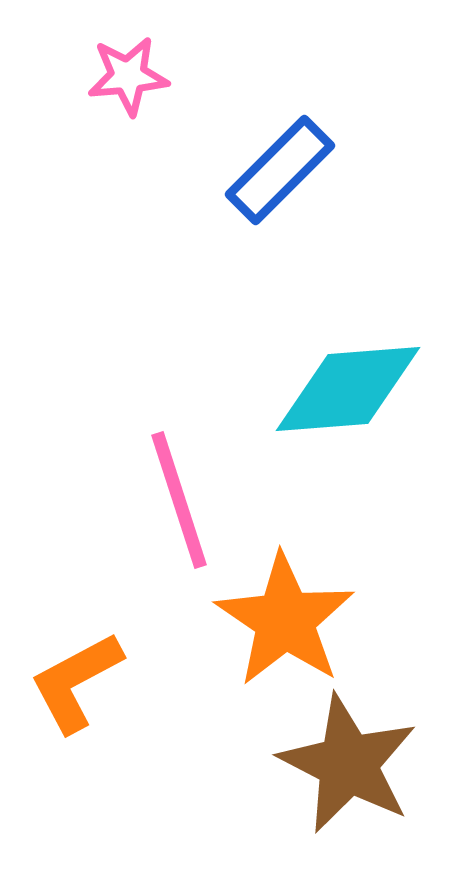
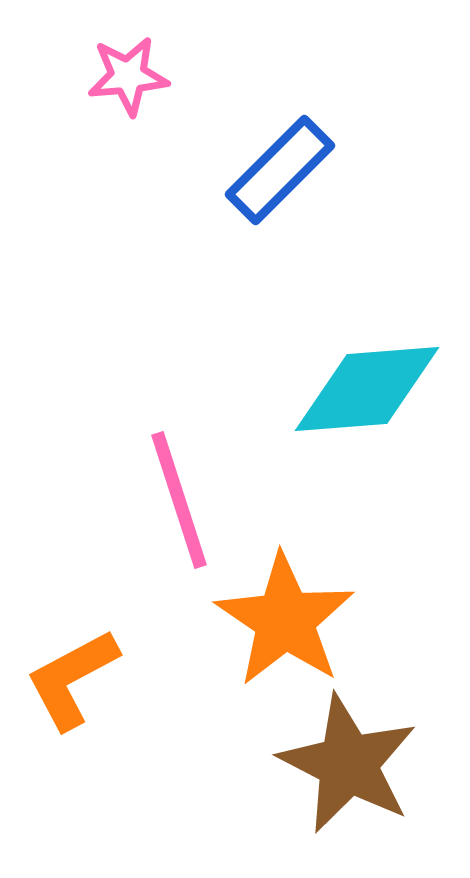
cyan diamond: moved 19 px right
orange L-shape: moved 4 px left, 3 px up
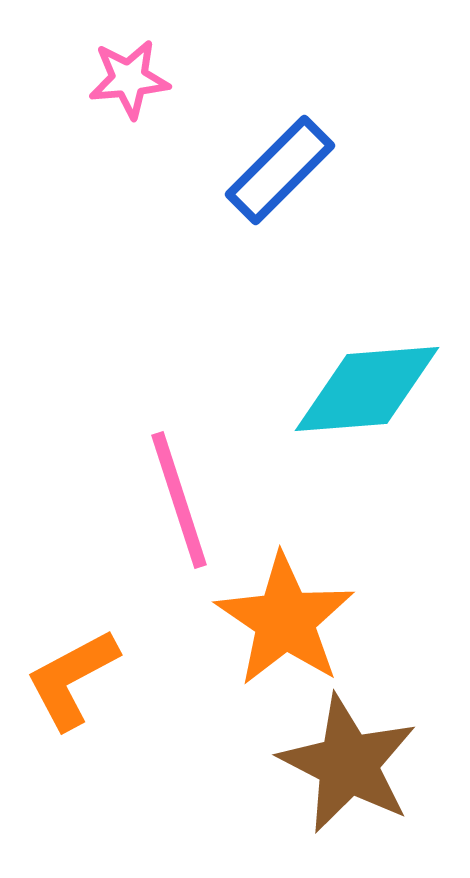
pink star: moved 1 px right, 3 px down
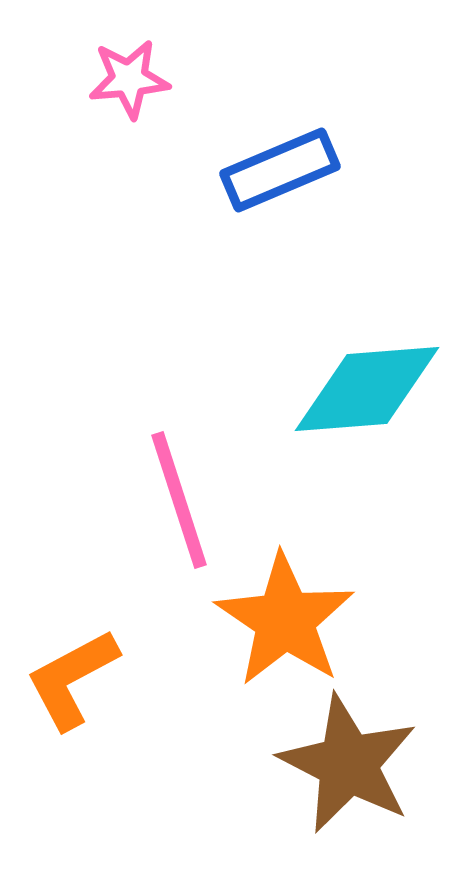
blue rectangle: rotated 22 degrees clockwise
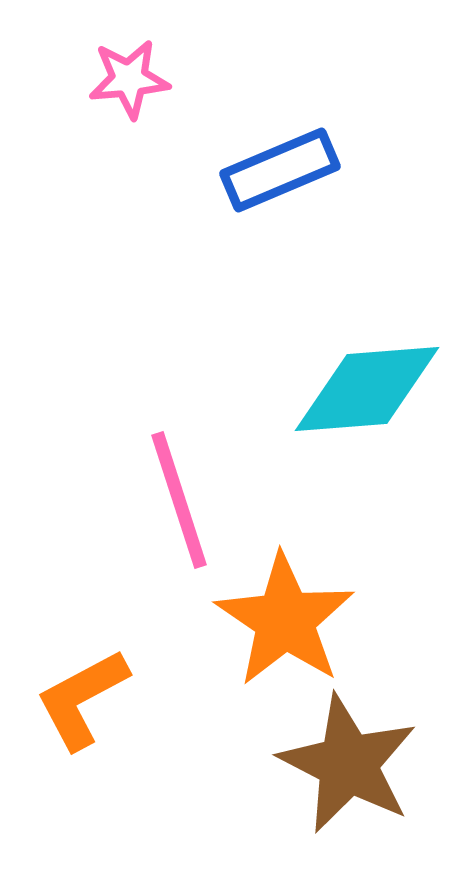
orange L-shape: moved 10 px right, 20 px down
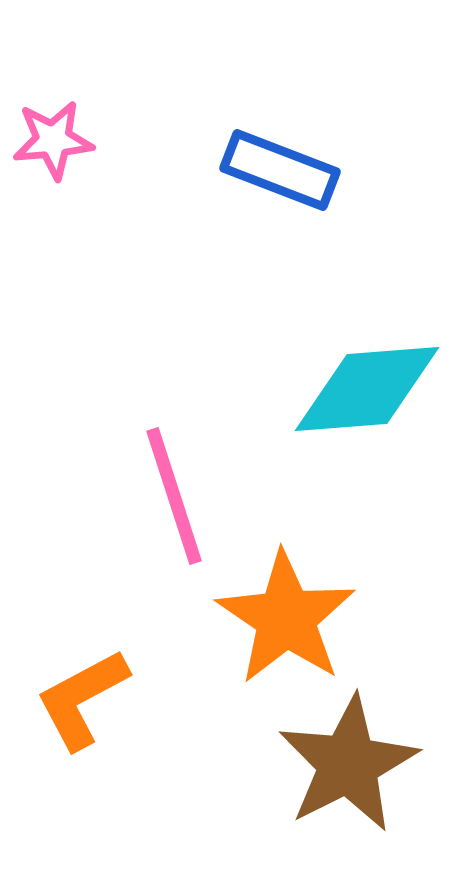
pink star: moved 76 px left, 61 px down
blue rectangle: rotated 44 degrees clockwise
pink line: moved 5 px left, 4 px up
orange star: moved 1 px right, 2 px up
brown star: rotated 18 degrees clockwise
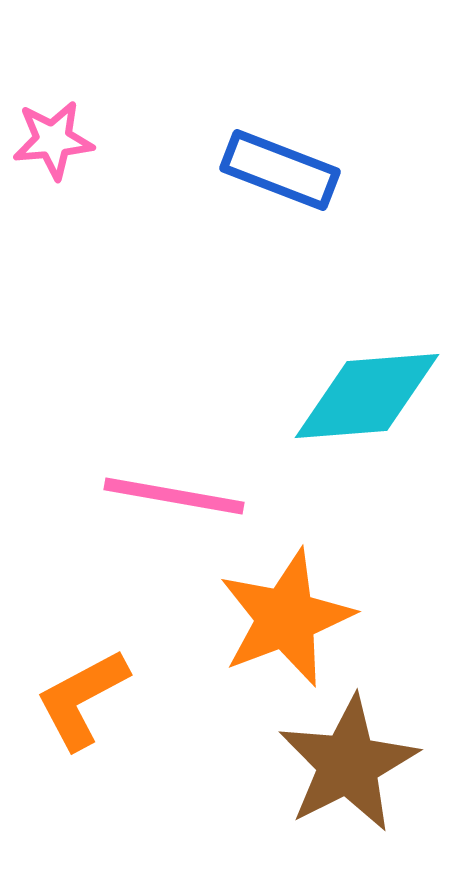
cyan diamond: moved 7 px down
pink line: rotated 62 degrees counterclockwise
orange star: rotated 17 degrees clockwise
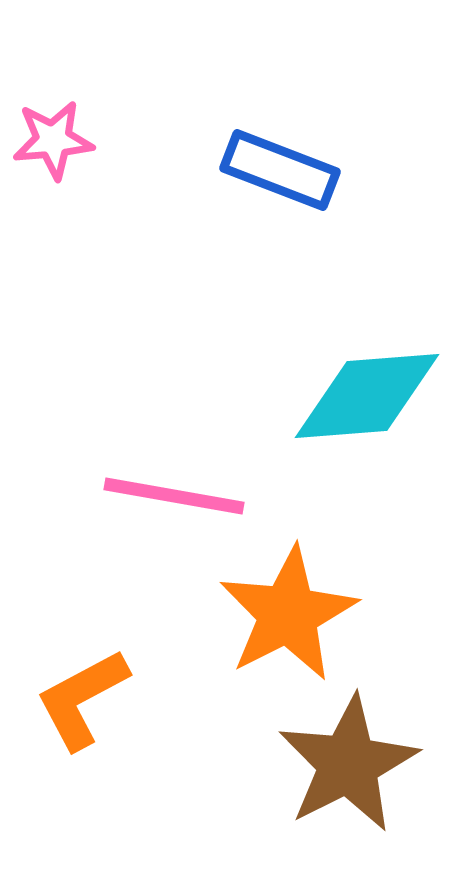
orange star: moved 2 px right, 4 px up; rotated 6 degrees counterclockwise
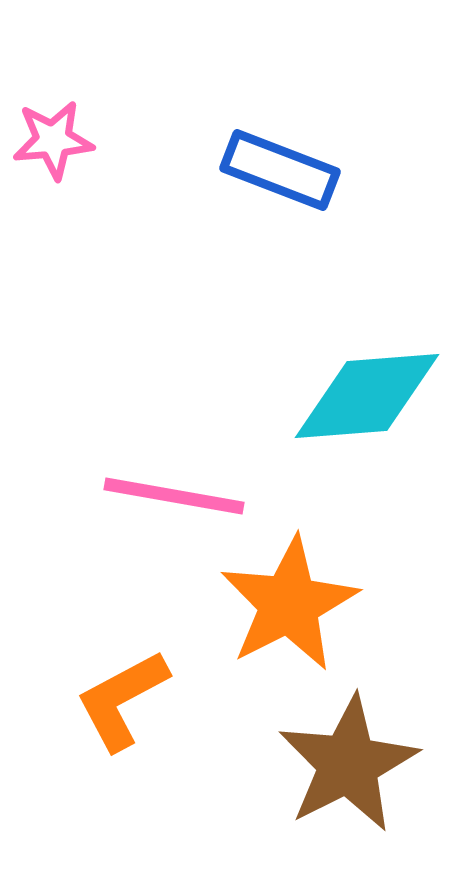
orange star: moved 1 px right, 10 px up
orange L-shape: moved 40 px right, 1 px down
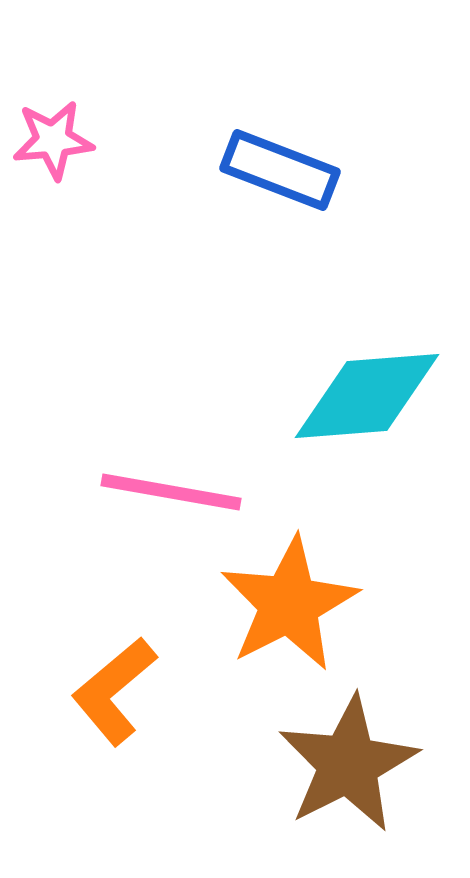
pink line: moved 3 px left, 4 px up
orange L-shape: moved 8 px left, 9 px up; rotated 12 degrees counterclockwise
